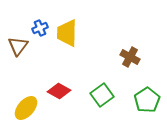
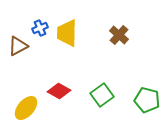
brown triangle: rotated 25 degrees clockwise
brown cross: moved 11 px left, 22 px up; rotated 12 degrees clockwise
green pentagon: rotated 25 degrees counterclockwise
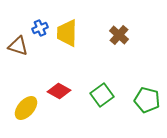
brown triangle: rotated 45 degrees clockwise
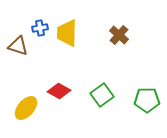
blue cross: rotated 14 degrees clockwise
green pentagon: rotated 15 degrees counterclockwise
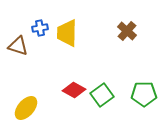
brown cross: moved 8 px right, 4 px up
red diamond: moved 15 px right, 1 px up
green pentagon: moved 3 px left, 6 px up
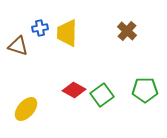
green pentagon: moved 1 px right, 4 px up
yellow ellipse: moved 1 px down
